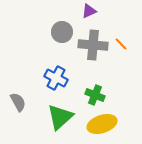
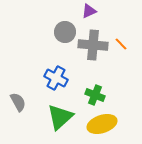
gray circle: moved 3 px right
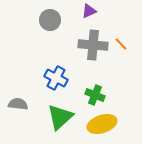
gray circle: moved 15 px left, 12 px up
gray semicircle: moved 2 px down; rotated 54 degrees counterclockwise
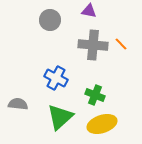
purple triangle: rotated 35 degrees clockwise
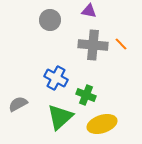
green cross: moved 9 px left
gray semicircle: rotated 36 degrees counterclockwise
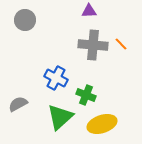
purple triangle: rotated 14 degrees counterclockwise
gray circle: moved 25 px left
